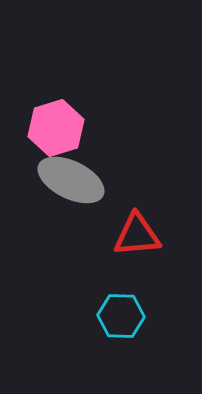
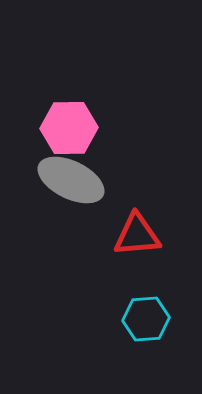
pink hexagon: moved 13 px right; rotated 16 degrees clockwise
cyan hexagon: moved 25 px right, 3 px down; rotated 6 degrees counterclockwise
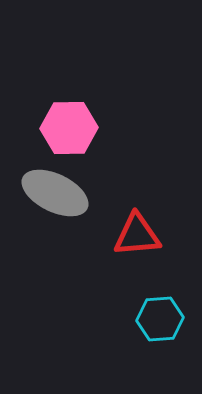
gray ellipse: moved 16 px left, 13 px down
cyan hexagon: moved 14 px right
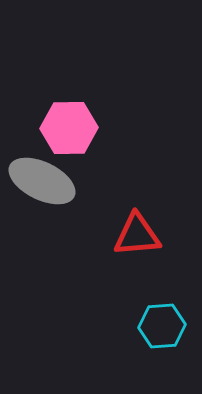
gray ellipse: moved 13 px left, 12 px up
cyan hexagon: moved 2 px right, 7 px down
